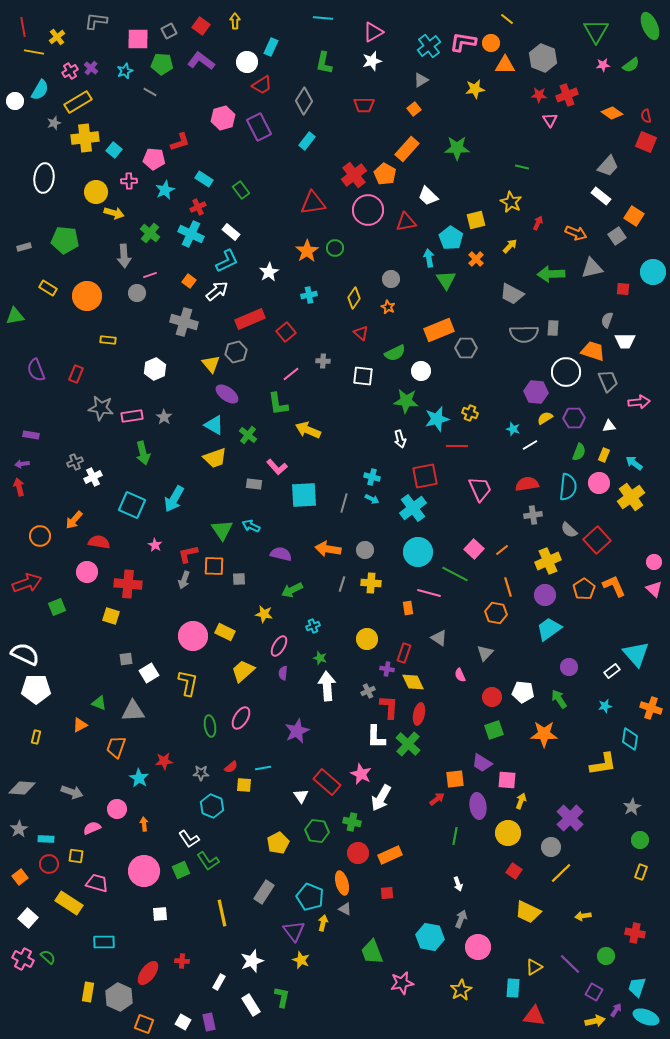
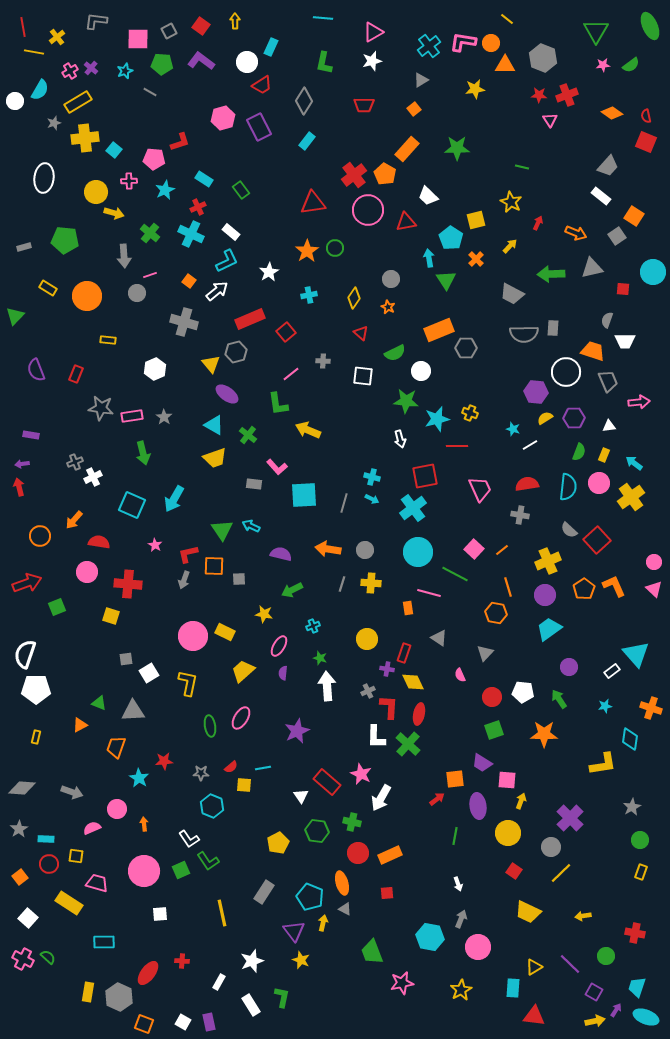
green triangle at (15, 316): rotated 36 degrees counterclockwise
gray cross at (533, 515): moved 13 px left; rotated 18 degrees clockwise
white semicircle at (25, 654): rotated 96 degrees counterclockwise
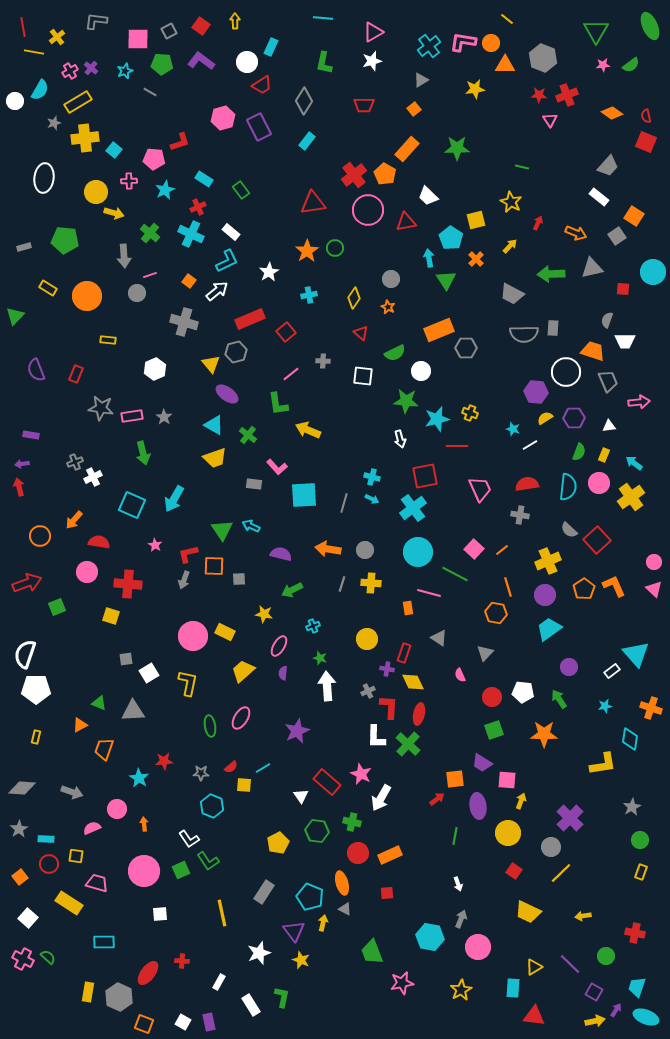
white rectangle at (601, 196): moved 2 px left, 1 px down
orange trapezoid at (116, 747): moved 12 px left, 2 px down
cyan line at (263, 768): rotated 21 degrees counterclockwise
white star at (252, 961): moved 7 px right, 8 px up
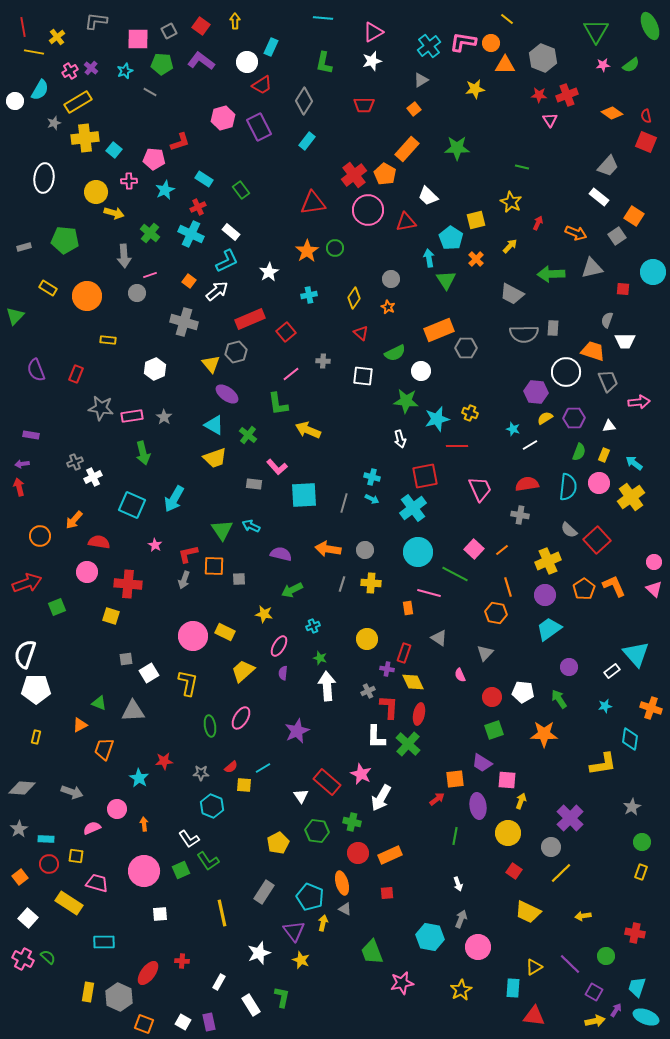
green circle at (640, 840): moved 2 px right, 2 px down
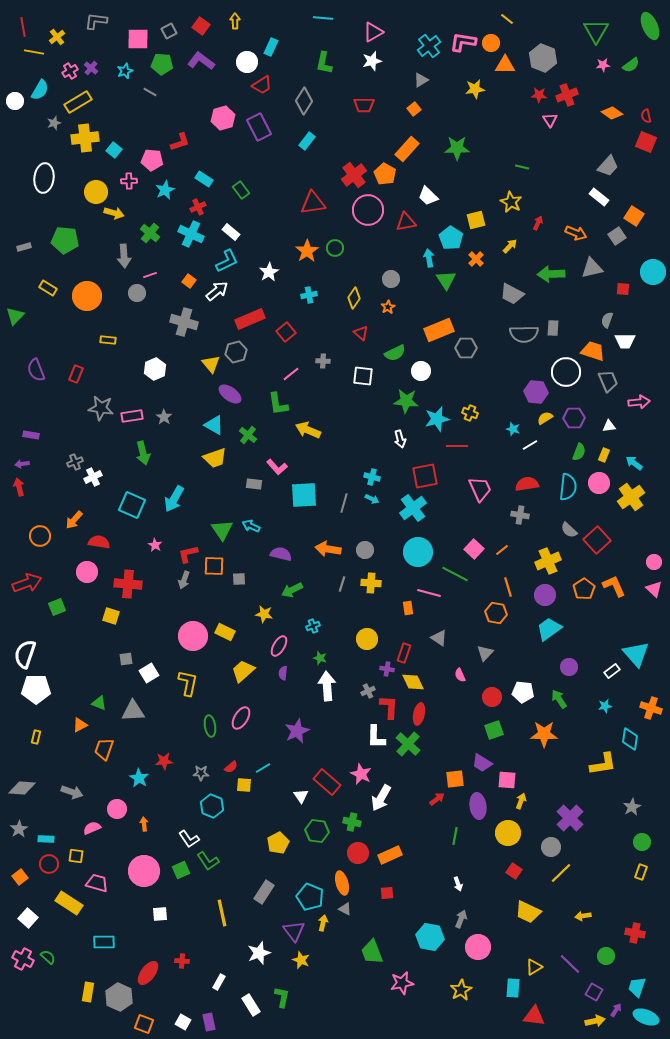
pink pentagon at (154, 159): moved 2 px left, 1 px down
orange star at (388, 307): rotated 16 degrees clockwise
purple ellipse at (227, 394): moved 3 px right
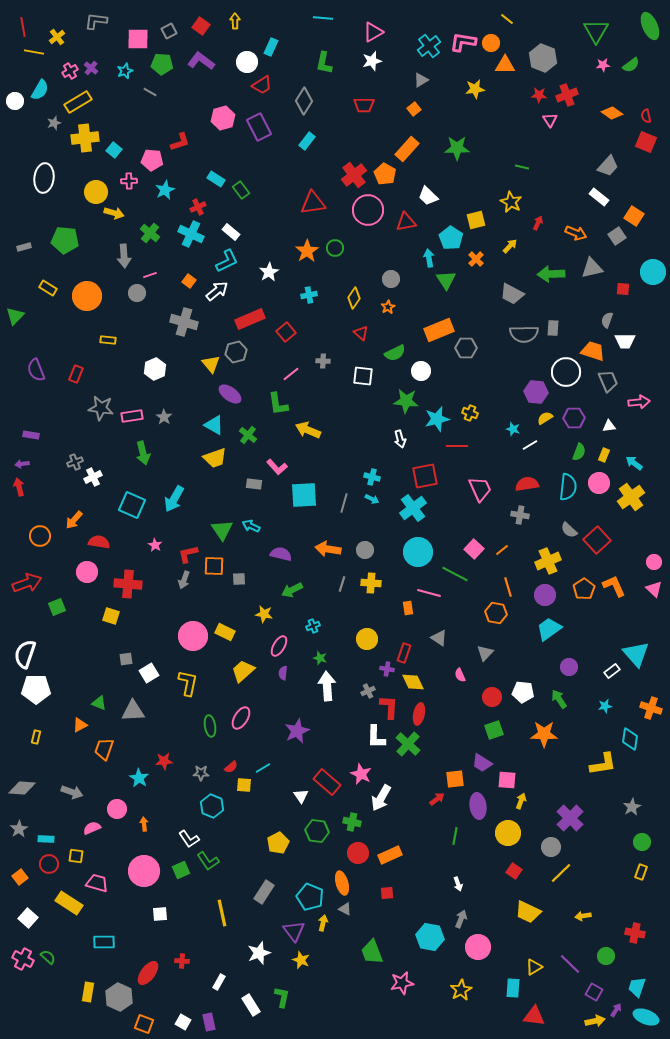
cyan rectangle at (204, 179): moved 12 px right
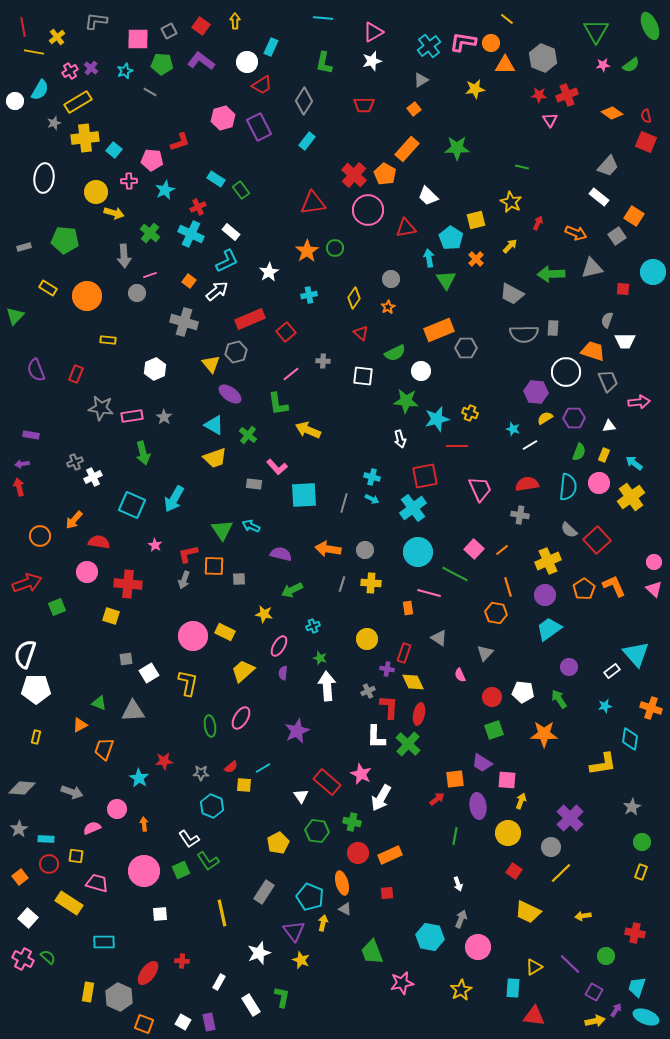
red cross at (354, 175): rotated 10 degrees counterclockwise
red triangle at (406, 222): moved 6 px down
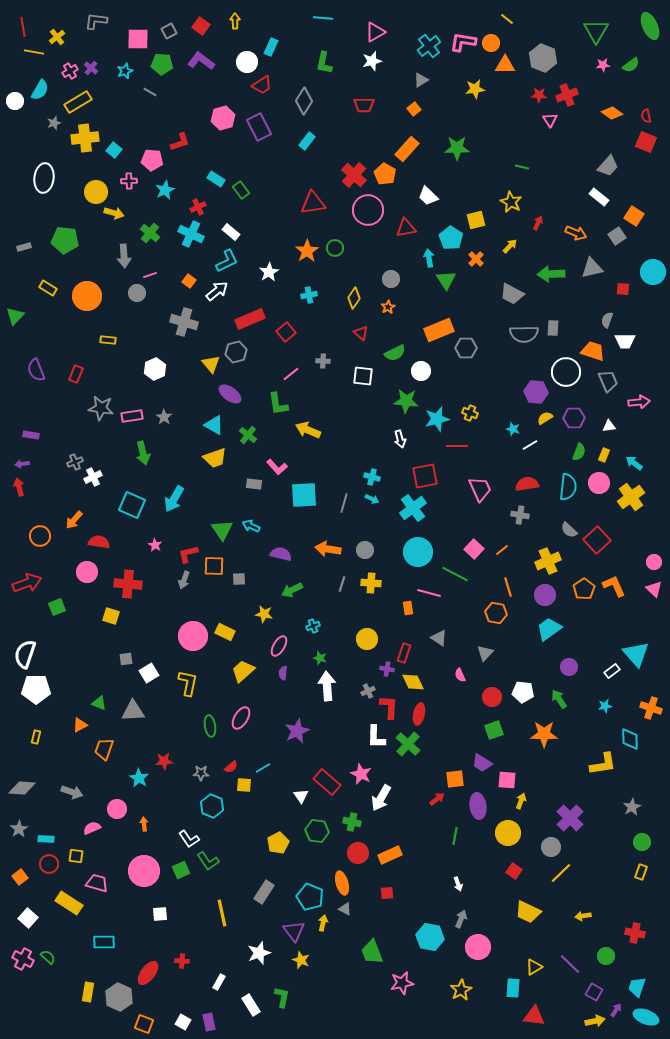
pink triangle at (373, 32): moved 2 px right
cyan diamond at (630, 739): rotated 10 degrees counterclockwise
